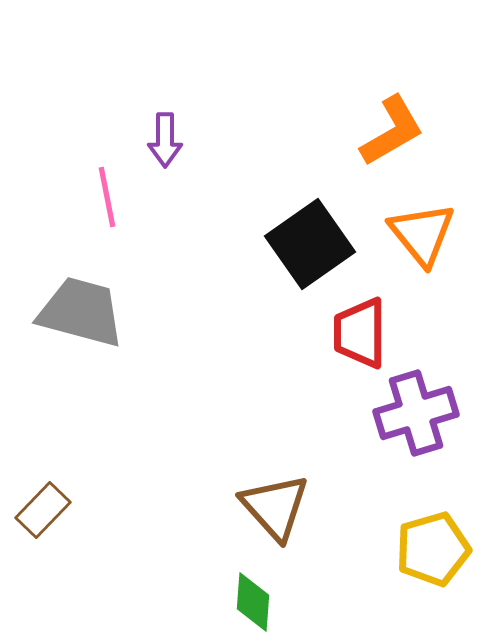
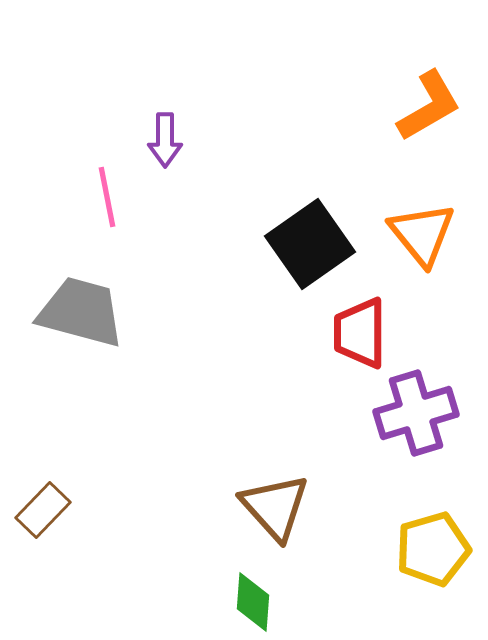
orange L-shape: moved 37 px right, 25 px up
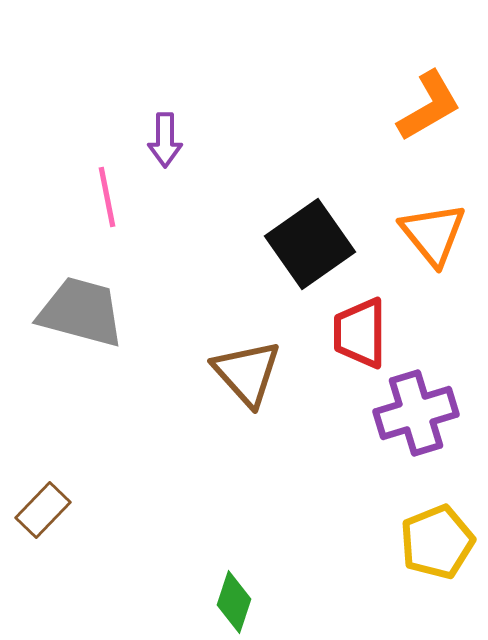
orange triangle: moved 11 px right
brown triangle: moved 28 px left, 134 px up
yellow pentagon: moved 4 px right, 7 px up; rotated 6 degrees counterclockwise
green diamond: moved 19 px left; rotated 14 degrees clockwise
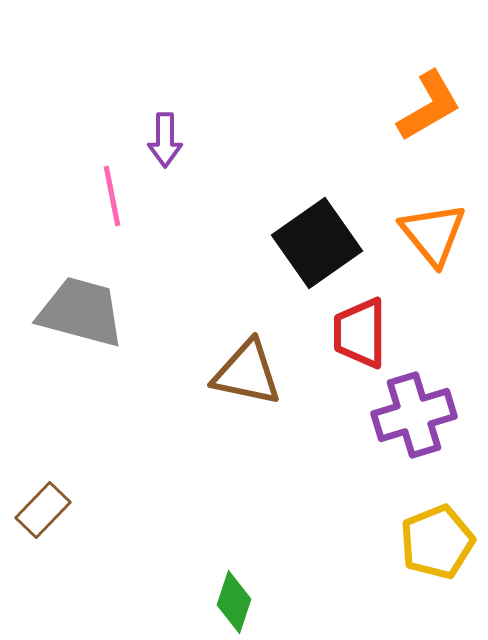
pink line: moved 5 px right, 1 px up
black square: moved 7 px right, 1 px up
brown triangle: rotated 36 degrees counterclockwise
purple cross: moved 2 px left, 2 px down
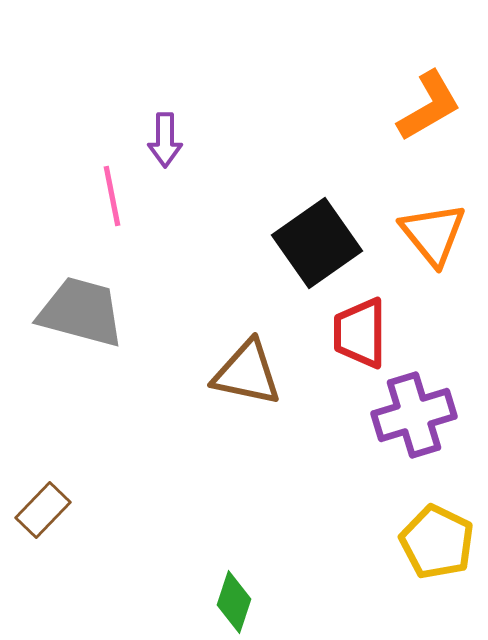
yellow pentagon: rotated 24 degrees counterclockwise
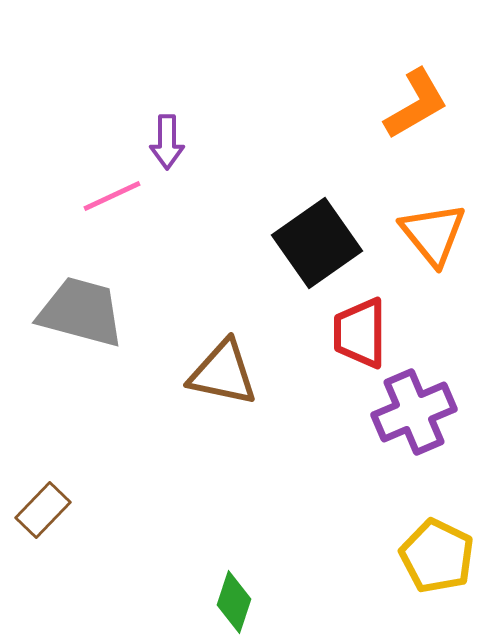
orange L-shape: moved 13 px left, 2 px up
purple arrow: moved 2 px right, 2 px down
pink line: rotated 76 degrees clockwise
brown triangle: moved 24 px left
purple cross: moved 3 px up; rotated 6 degrees counterclockwise
yellow pentagon: moved 14 px down
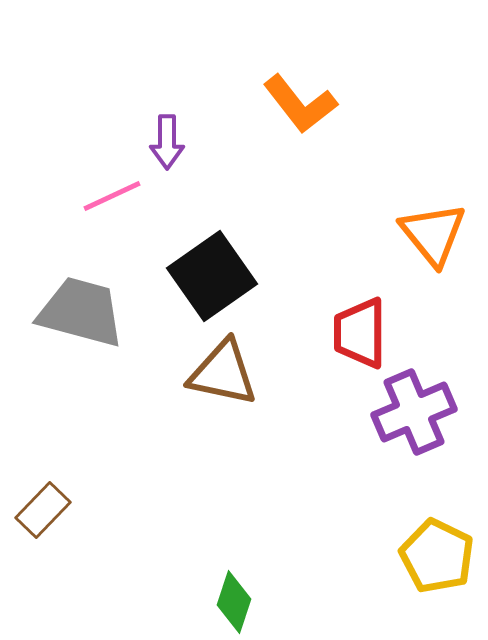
orange L-shape: moved 116 px left; rotated 82 degrees clockwise
black square: moved 105 px left, 33 px down
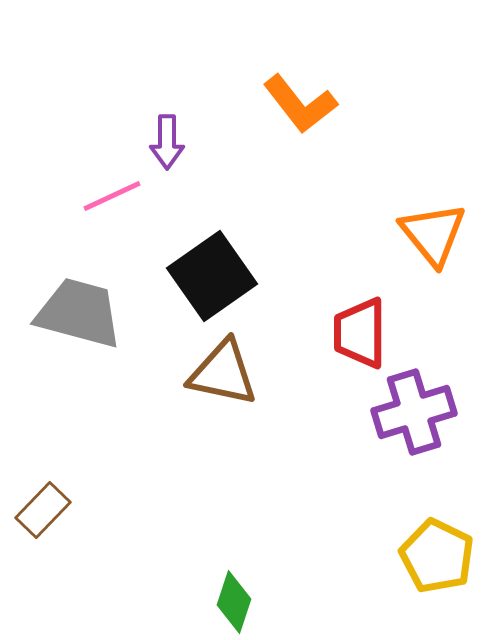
gray trapezoid: moved 2 px left, 1 px down
purple cross: rotated 6 degrees clockwise
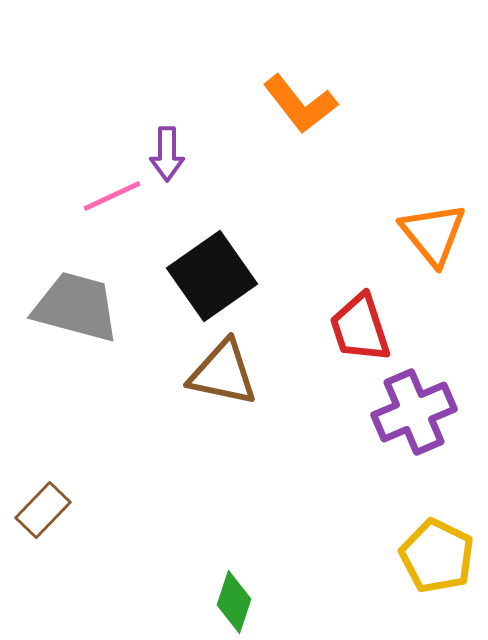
purple arrow: moved 12 px down
gray trapezoid: moved 3 px left, 6 px up
red trapezoid: moved 5 px up; rotated 18 degrees counterclockwise
purple cross: rotated 6 degrees counterclockwise
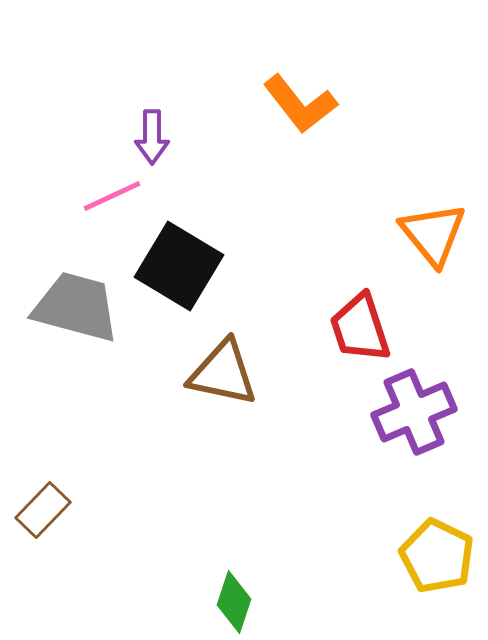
purple arrow: moved 15 px left, 17 px up
black square: moved 33 px left, 10 px up; rotated 24 degrees counterclockwise
